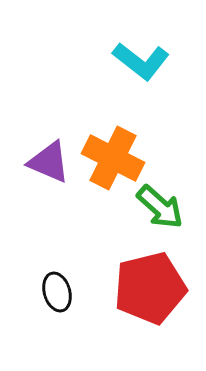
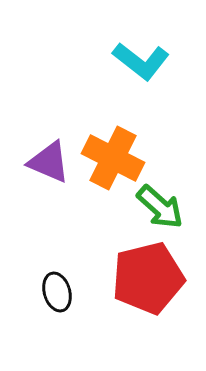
red pentagon: moved 2 px left, 10 px up
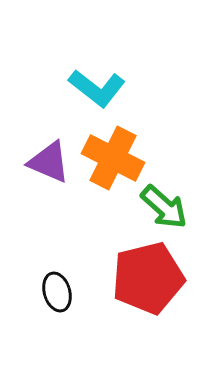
cyan L-shape: moved 44 px left, 27 px down
green arrow: moved 4 px right
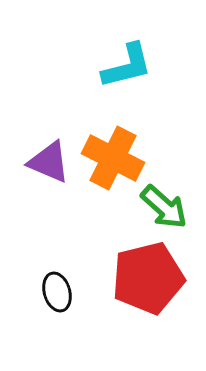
cyan L-shape: moved 30 px right, 22 px up; rotated 52 degrees counterclockwise
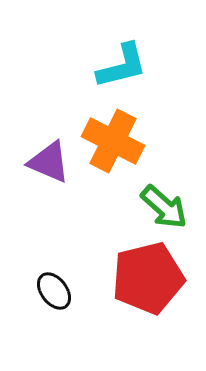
cyan L-shape: moved 5 px left
orange cross: moved 17 px up
black ellipse: moved 3 px left, 1 px up; rotated 21 degrees counterclockwise
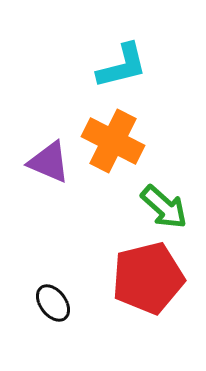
black ellipse: moved 1 px left, 12 px down
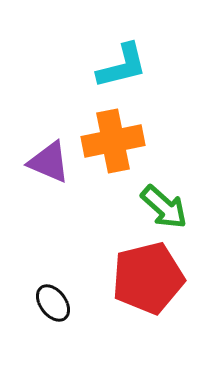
orange cross: rotated 38 degrees counterclockwise
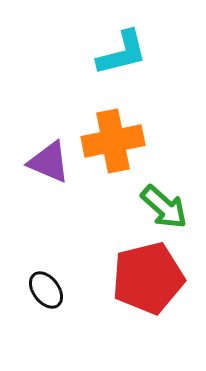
cyan L-shape: moved 13 px up
black ellipse: moved 7 px left, 13 px up
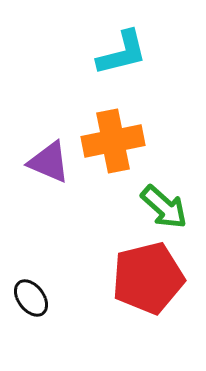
black ellipse: moved 15 px left, 8 px down
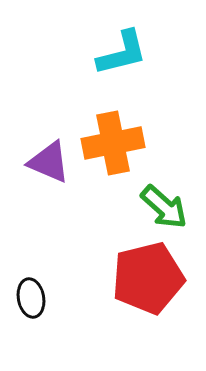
orange cross: moved 2 px down
black ellipse: rotated 27 degrees clockwise
